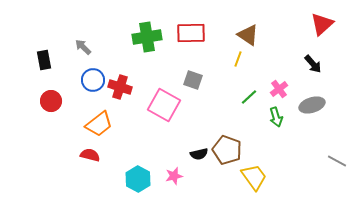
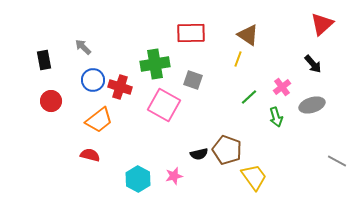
green cross: moved 8 px right, 27 px down
pink cross: moved 3 px right, 2 px up
orange trapezoid: moved 4 px up
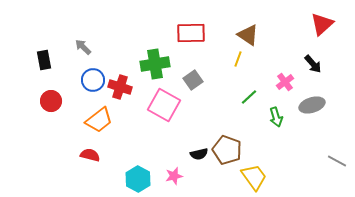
gray square: rotated 36 degrees clockwise
pink cross: moved 3 px right, 5 px up
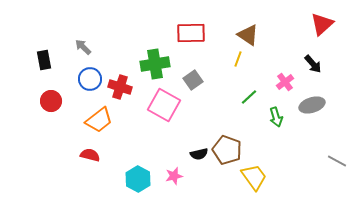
blue circle: moved 3 px left, 1 px up
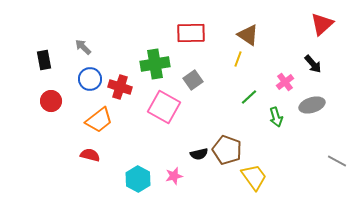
pink square: moved 2 px down
